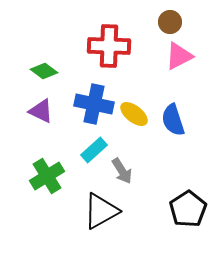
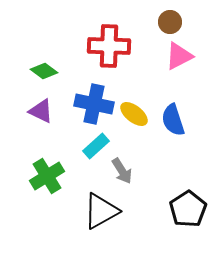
cyan rectangle: moved 2 px right, 4 px up
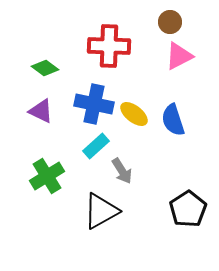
green diamond: moved 1 px right, 3 px up
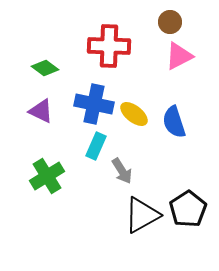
blue semicircle: moved 1 px right, 2 px down
cyan rectangle: rotated 24 degrees counterclockwise
black triangle: moved 41 px right, 4 px down
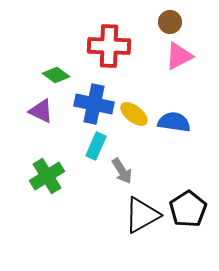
green diamond: moved 11 px right, 7 px down
blue semicircle: rotated 116 degrees clockwise
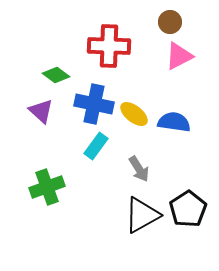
purple triangle: rotated 16 degrees clockwise
cyan rectangle: rotated 12 degrees clockwise
gray arrow: moved 17 px right, 2 px up
green cross: moved 11 px down; rotated 12 degrees clockwise
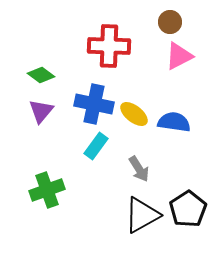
green diamond: moved 15 px left
purple triangle: rotated 28 degrees clockwise
green cross: moved 3 px down
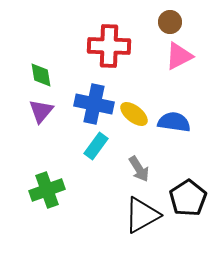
green diamond: rotated 44 degrees clockwise
black pentagon: moved 11 px up
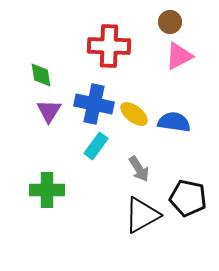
purple triangle: moved 8 px right; rotated 8 degrees counterclockwise
green cross: rotated 20 degrees clockwise
black pentagon: rotated 27 degrees counterclockwise
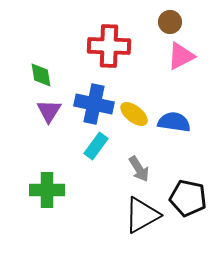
pink triangle: moved 2 px right
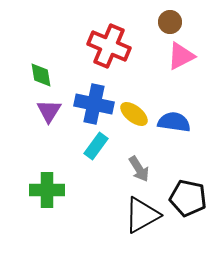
red cross: rotated 21 degrees clockwise
